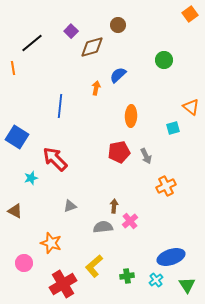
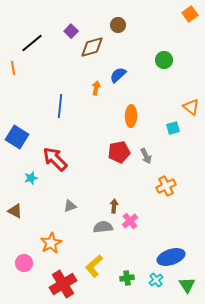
orange star: rotated 25 degrees clockwise
green cross: moved 2 px down
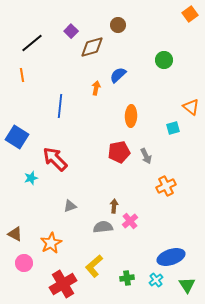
orange line: moved 9 px right, 7 px down
brown triangle: moved 23 px down
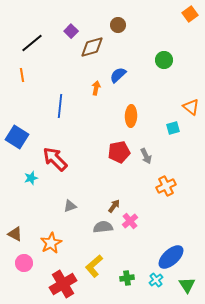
brown arrow: rotated 32 degrees clockwise
blue ellipse: rotated 24 degrees counterclockwise
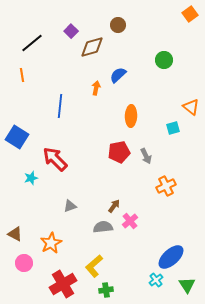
green cross: moved 21 px left, 12 px down
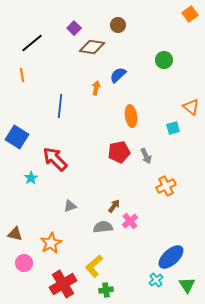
purple square: moved 3 px right, 3 px up
brown diamond: rotated 25 degrees clockwise
orange ellipse: rotated 10 degrees counterclockwise
cyan star: rotated 16 degrees counterclockwise
brown triangle: rotated 14 degrees counterclockwise
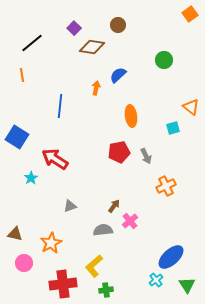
red arrow: rotated 12 degrees counterclockwise
gray semicircle: moved 3 px down
red cross: rotated 24 degrees clockwise
